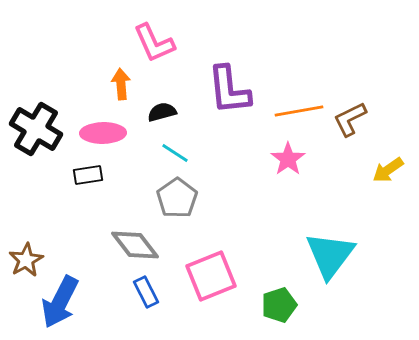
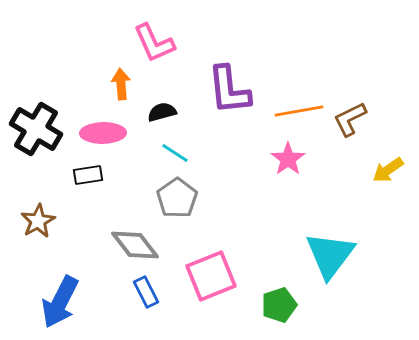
brown star: moved 12 px right, 39 px up
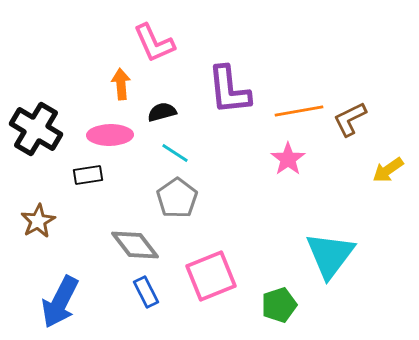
pink ellipse: moved 7 px right, 2 px down
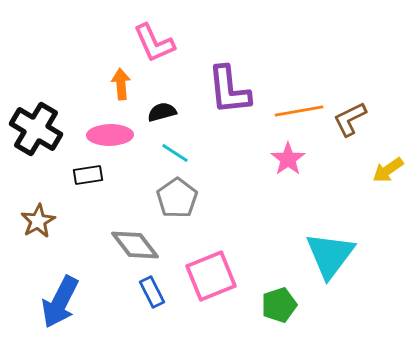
blue rectangle: moved 6 px right
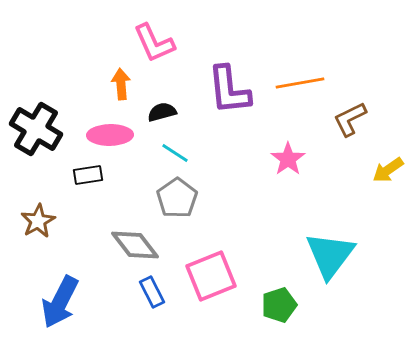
orange line: moved 1 px right, 28 px up
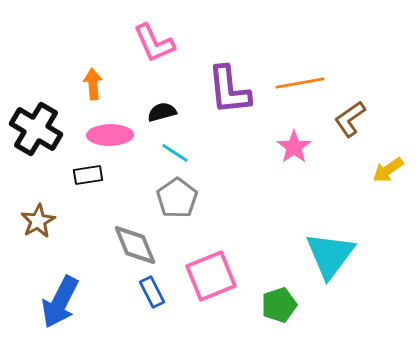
orange arrow: moved 28 px left
brown L-shape: rotated 9 degrees counterclockwise
pink star: moved 6 px right, 12 px up
gray diamond: rotated 15 degrees clockwise
